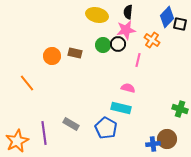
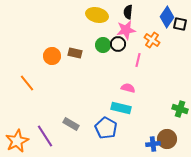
blue diamond: rotated 10 degrees counterclockwise
purple line: moved 1 px right, 3 px down; rotated 25 degrees counterclockwise
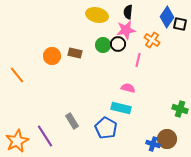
orange line: moved 10 px left, 8 px up
gray rectangle: moved 1 px right, 3 px up; rotated 28 degrees clockwise
blue cross: rotated 24 degrees clockwise
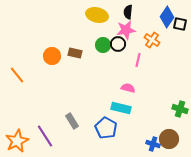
brown circle: moved 2 px right
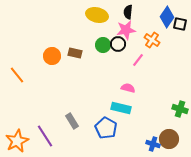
pink line: rotated 24 degrees clockwise
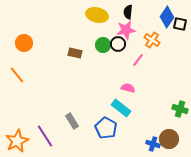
orange circle: moved 28 px left, 13 px up
cyan rectangle: rotated 24 degrees clockwise
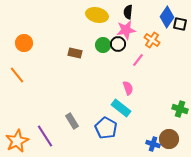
pink semicircle: rotated 56 degrees clockwise
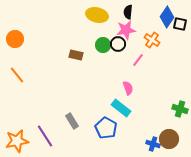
orange circle: moved 9 px left, 4 px up
brown rectangle: moved 1 px right, 2 px down
orange star: rotated 15 degrees clockwise
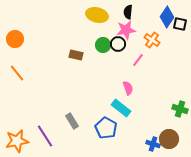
orange line: moved 2 px up
